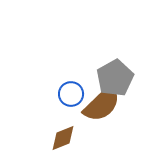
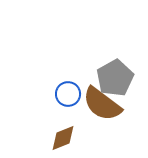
blue circle: moved 3 px left
brown semicircle: rotated 81 degrees clockwise
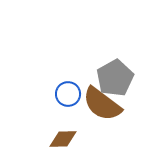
brown diamond: moved 1 px down; rotated 20 degrees clockwise
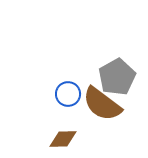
gray pentagon: moved 2 px right, 1 px up
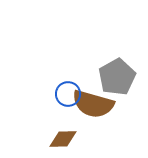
brown semicircle: moved 9 px left; rotated 21 degrees counterclockwise
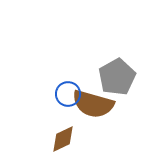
brown diamond: rotated 24 degrees counterclockwise
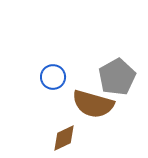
blue circle: moved 15 px left, 17 px up
brown diamond: moved 1 px right, 1 px up
